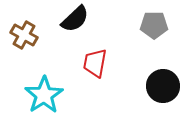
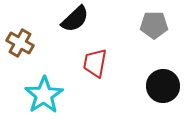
brown cross: moved 4 px left, 8 px down
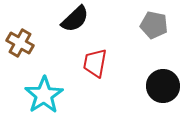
gray pentagon: rotated 12 degrees clockwise
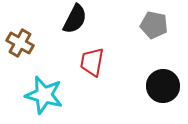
black semicircle: rotated 20 degrees counterclockwise
red trapezoid: moved 3 px left, 1 px up
cyan star: rotated 24 degrees counterclockwise
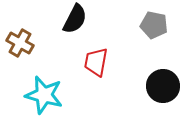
red trapezoid: moved 4 px right
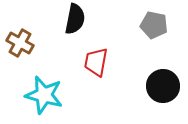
black semicircle: rotated 16 degrees counterclockwise
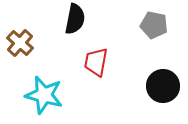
brown cross: rotated 12 degrees clockwise
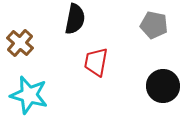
cyan star: moved 15 px left
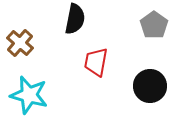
gray pentagon: rotated 24 degrees clockwise
black circle: moved 13 px left
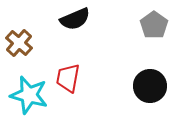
black semicircle: rotated 56 degrees clockwise
brown cross: moved 1 px left
red trapezoid: moved 28 px left, 16 px down
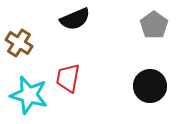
brown cross: rotated 8 degrees counterclockwise
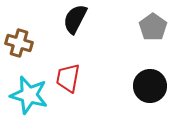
black semicircle: rotated 140 degrees clockwise
gray pentagon: moved 1 px left, 2 px down
brown cross: rotated 16 degrees counterclockwise
